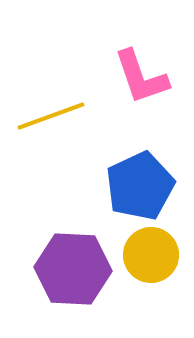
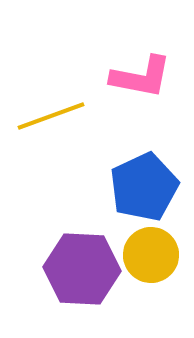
pink L-shape: rotated 60 degrees counterclockwise
blue pentagon: moved 4 px right, 1 px down
purple hexagon: moved 9 px right
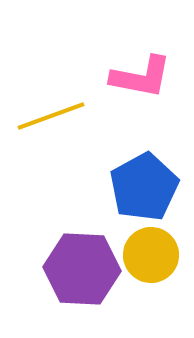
blue pentagon: rotated 4 degrees counterclockwise
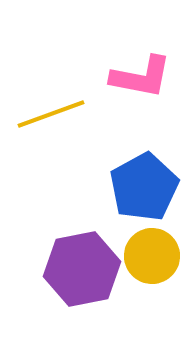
yellow line: moved 2 px up
yellow circle: moved 1 px right, 1 px down
purple hexagon: rotated 14 degrees counterclockwise
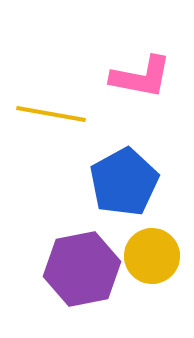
yellow line: rotated 30 degrees clockwise
blue pentagon: moved 20 px left, 5 px up
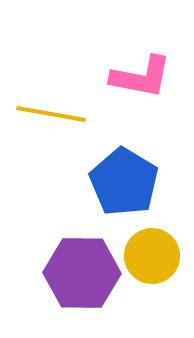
blue pentagon: rotated 12 degrees counterclockwise
purple hexagon: moved 4 px down; rotated 12 degrees clockwise
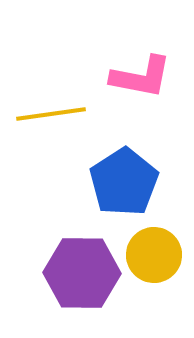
yellow line: rotated 18 degrees counterclockwise
blue pentagon: rotated 8 degrees clockwise
yellow circle: moved 2 px right, 1 px up
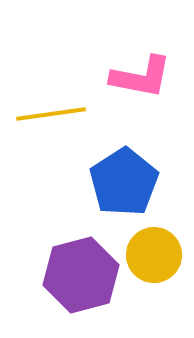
purple hexagon: moved 1 px left, 2 px down; rotated 16 degrees counterclockwise
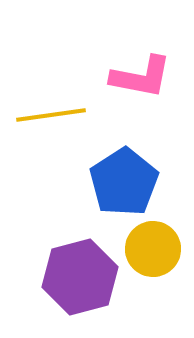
yellow line: moved 1 px down
yellow circle: moved 1 px left, 6 px up
purple hexagon: moved 1 px left, 2 px down
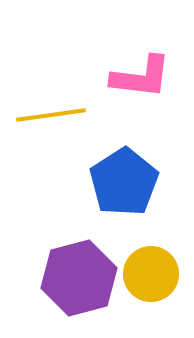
pink L-shape: rotated 4 degrees counterclockwise
yellow circle: moved 2 px left, 25 px down
purple hexagon: moved 1 px left, 1 px down
